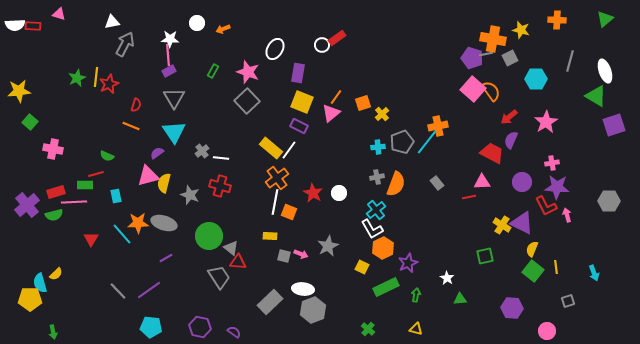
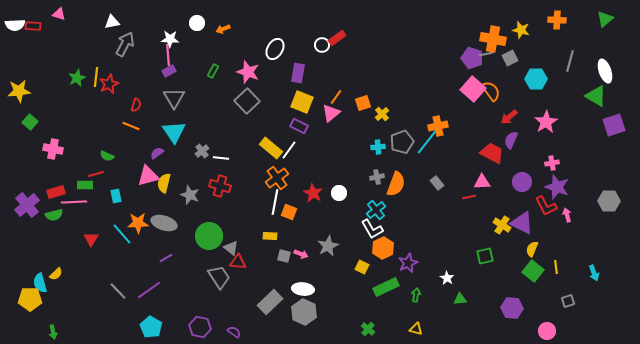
purple star at (557, 187): rotated 15 degrees clockwise
gray hexagon at (313, 310): moved 9 px left, 2 px down; rotated 15 degrees counterclockwise
cyan pentagon at (151, 327): rotated 25 degrees clockwise
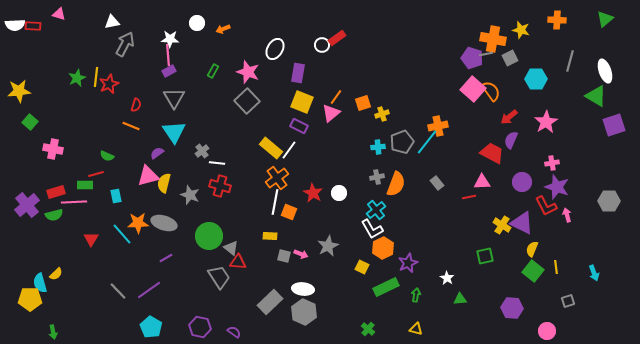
yellow cross at (382, 114): rotated 24 degrees clockwise
white line at (221, 158): moved 4 px left, 5 px down
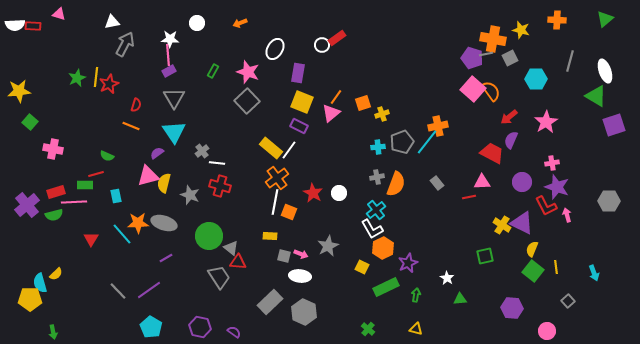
orange arrow at (223, 29): moved 17 px right, 6 px up
white ellipse at (303, 289): moved 3 px left, 13 px up
gray square at (568, 301): rotated 24 degrees counterclockwise
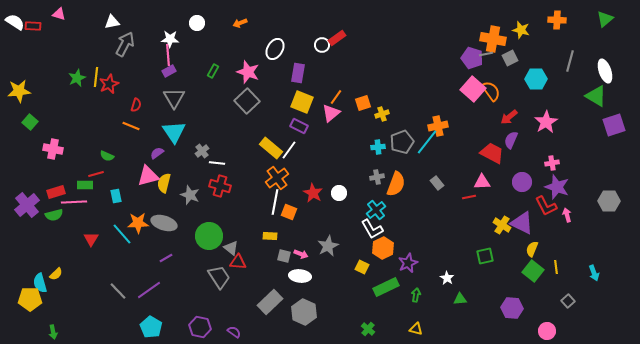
white semicircle at (15, 25): moved 3 px up; rotated 144 degrees counterclockwise
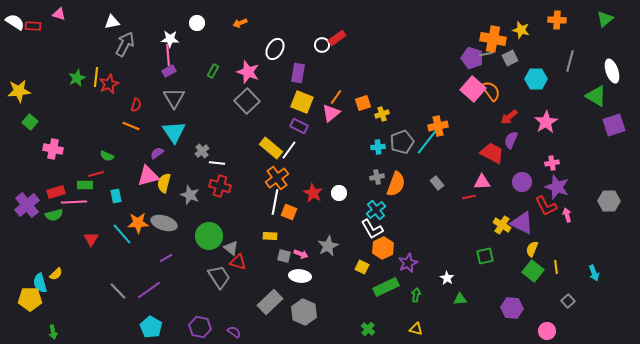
white ellipse at (605, 71): moved 7 px right
red triangle at (238, 262): rotated 12 degrees clockwise
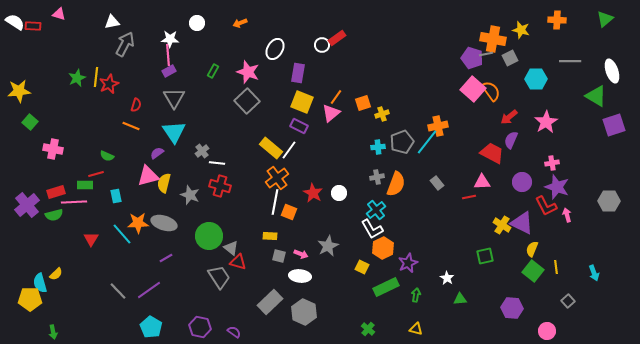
gray line at (570, 61): rotated 75 degrees clockwise
gray square at (284, 256): moved 5 px left
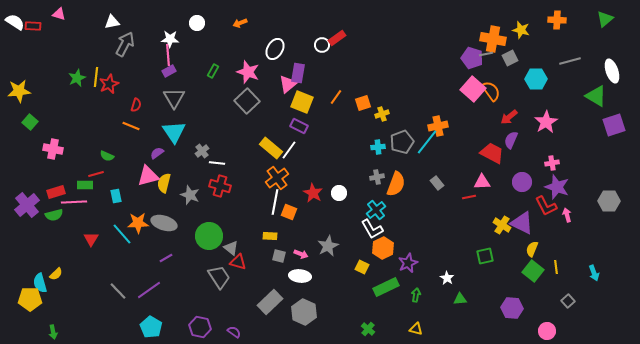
gray line at (570, 61): rotated 15 degrees counterclockwise
pink triangle at (331, 113): moved 43 px left, 29 px up
